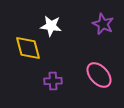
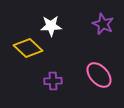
white star: rotated 10 degrees counterclockwise
yellow diamond: rotated 32 degrees counterclockwise
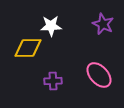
yellow diamond: rotated 44 degrees counterclockwise
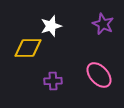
white star: rotated 15 degrees counterclockwise
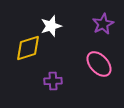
purple star: rotated 20 degrees clockwise
yellow diamond: rotated 16 degrees counterclockwise
pink ellipse: moved 11 px up
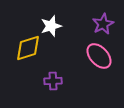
pink ellipse: moved 8 px up
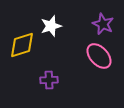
purple star: rotated 20 degrees counterclockwise
yellow diamond: moved 6 px left, 3 px up
purple cross: moved 4 px left, 1 px up
